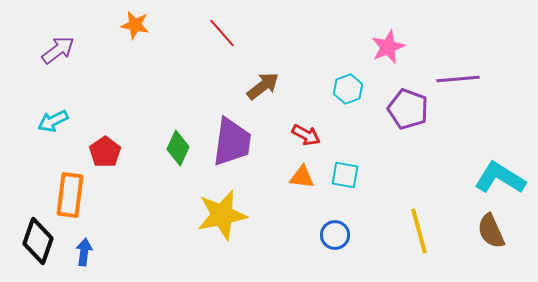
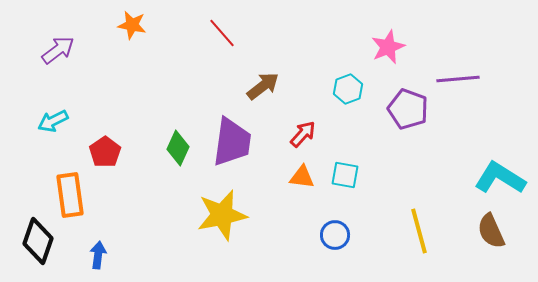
orange star: moved 3 px left
red arrow: moved 3 px left, 1 px up; rotated 76 degrees counterclockwise
orange rectangle: rotated 15 degrees counterclockwise
blue arrow: moved 14 px right, 3 px down
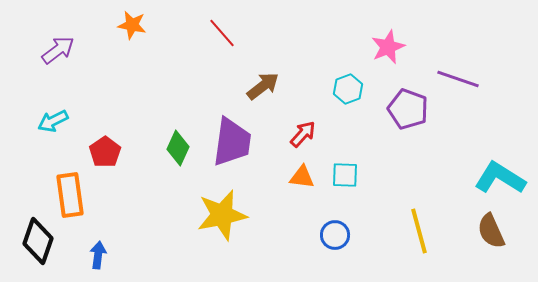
purple line: rotated 24 degrees clockwise
cyan square: rotated 8 degrees counterclockwise
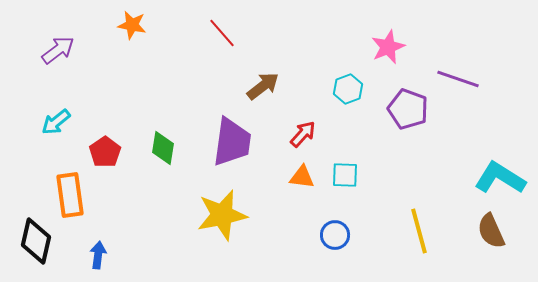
cyan arrow: moved 3 px right, 1 px down; rotated 12 degrees counterclockwise
green diamond: moved 15 px left; rotated 16 degrees counterclockwise
black diamond: moved 2 px left; rotated 6 degrees counterclockwise
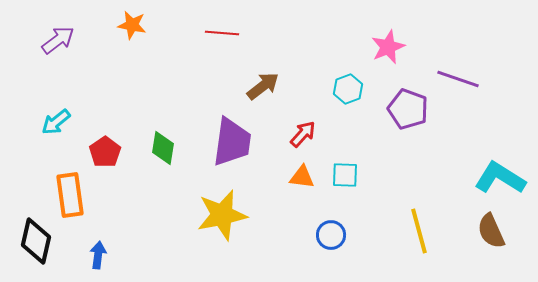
red line: rotated 44 degrees counterclockwise
purple arrow: moved 10 px up
blue circle: moved 4 px left
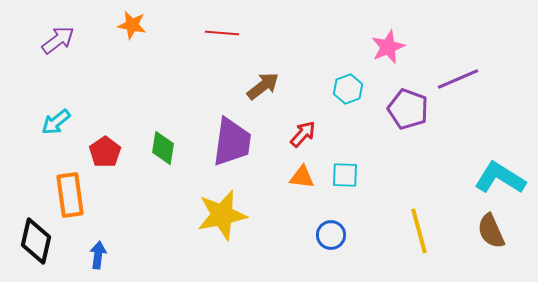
purple line: rotated 42 degrees counterclockwise
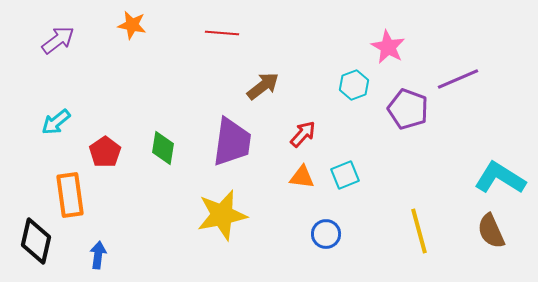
pink star: rotated 20 degrees counterclockwise
cyan hexagon: moved 6 px right, 4 px up
cyan square: rotated 24 degrees counterclockwise
blue circle: moved 5 px left, 1 px up
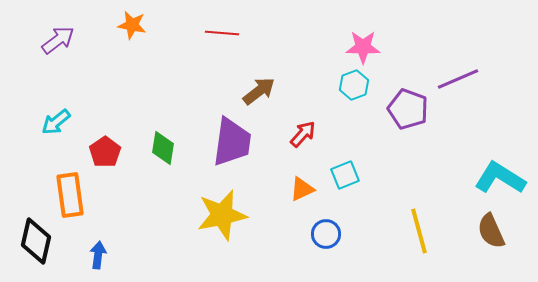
pink star: moved 25 px left; rotated 28 degrees counterclockwise
brown arrow: moved 4 px left, 5 px down
orange triangle: moved 12 px down; rotated 32 degrees counterclockwise
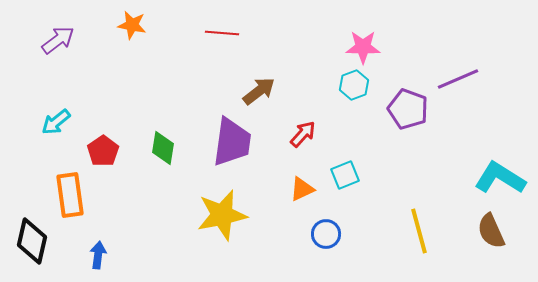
red pentagon: moved 2 px left, 1 px up
black diamond: moved 4 px left
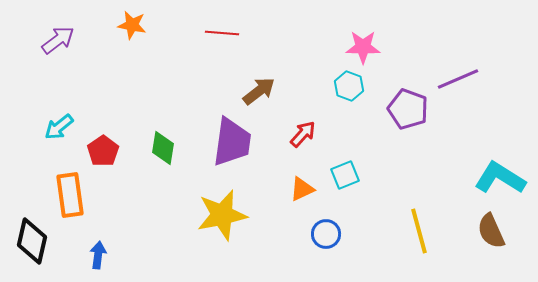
cyan hexagon: moved 5 px left, 1 px down; rotated 20 degrees counterclockwise
cyan arrow: moved 3 px right, 5 px down
